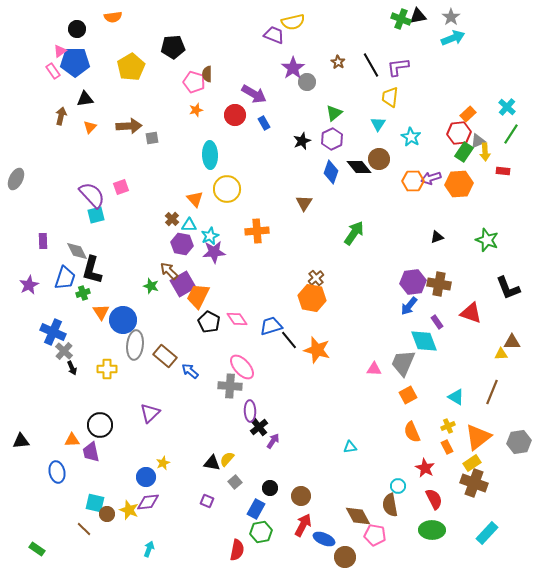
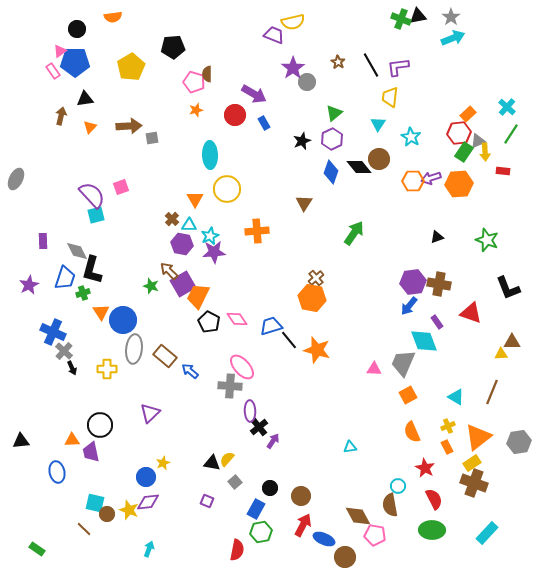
orange triangle at (195, 199): rotated 12 degrees clockwise
gray ellipse at (135, 345): moved 1 px left, 4 px down
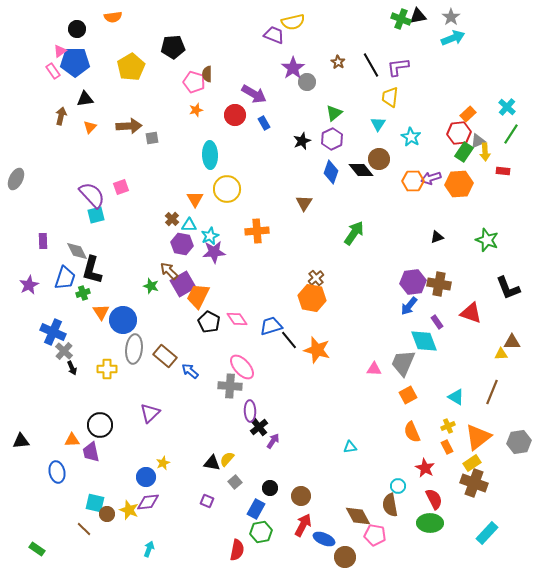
black diamond at (359, 167): moved 2 px right, 3 px down
green ellipse at (432, 530): moved 2 px left, 7 px up
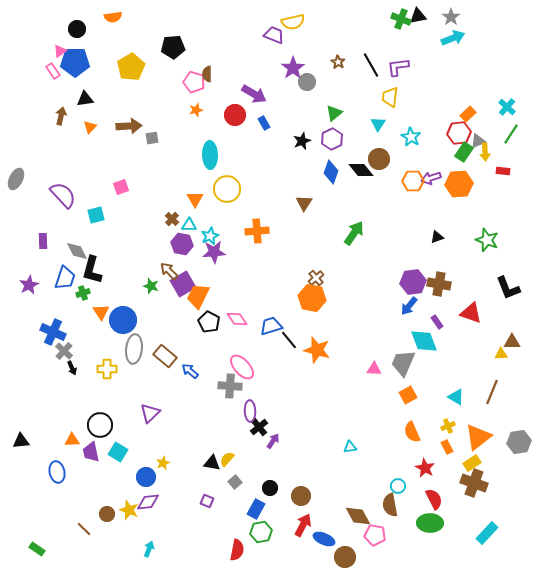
purple semicircle at (92, 195): moved 29 px left
cyan square at (95, 503): moved 23 px right, 51 px up; rotated 18 degrees clockwise
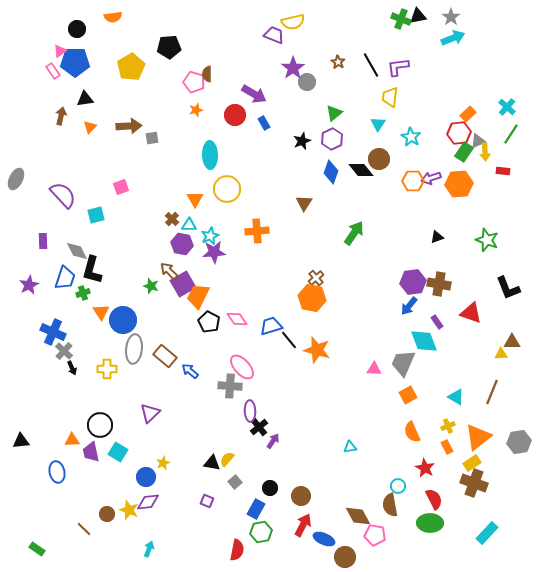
black pentagon at (173, 47): moved 4 px left
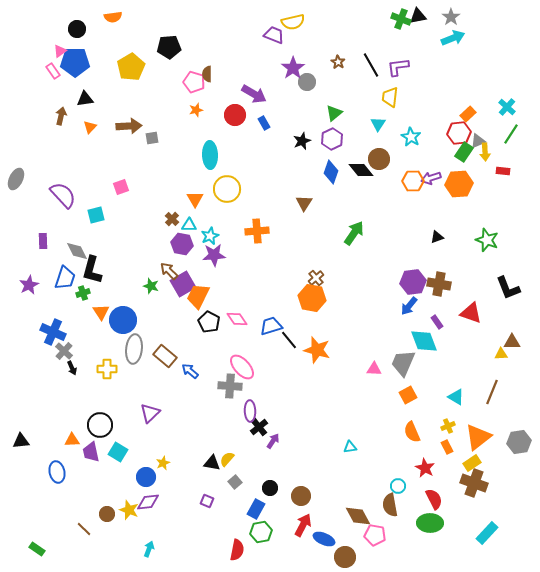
purple star at (214, 252): moved 3 px down
